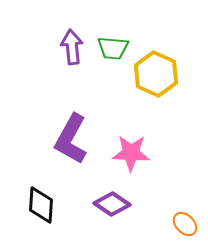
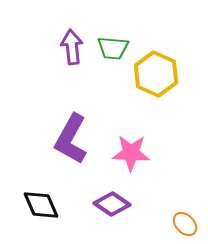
black diamond: rotated 27 degrees counterclockwise
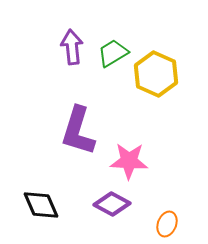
green trapezoid: moved 5 px down; rotated 144 degrees clockwise
purple L-shape: moved 7 px right, 8 px up; rotated 12 degrees counterclockwise
pink star: moved 2 px left, 8 px down
purple diamond: rotated 6 degrees counterclockwise
orange ellipse: moved 18 px left; rotated 65 degrees clockwise
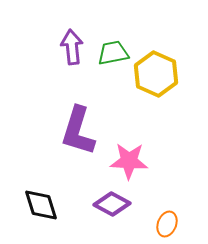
green trapezoid: rotated 20 degrees clockwise
black diamond: rotated 6 degrees clockwise
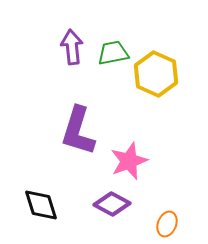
pink star: rotated 24 degrees counterclockwise
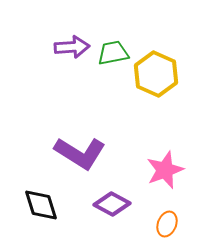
purple arrow: rotated 92 degrees clockwise
purple L-shape: moved 2 px right, 22 px down; rotated 75 degrees counterclockwise
pink star: moved 36 px right, 9 px down
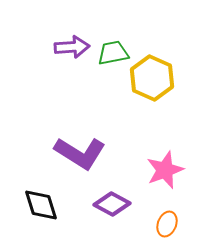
yellow hexagon: moved 4 px left, 4 px down
